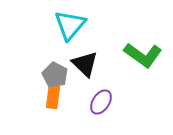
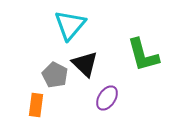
green L-shape: rotated 39 degrees clockwise
orange rectangle: moved 17 px left, 8 px down
purple ellipse: moved 6 px right, 4 px up
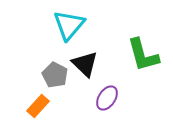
cyan triangle: moved 1 px left
orange rectangle: moved 2 px right, 1 px down; rotated 35 degrees clockwise
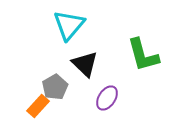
gray pentagon: moved 12 px down; rotated 15 degrees clockwise
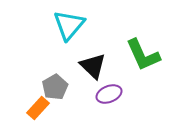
green L-shape: rotated 9 degrees counterclockwise
black triangle: moved 8 px right, 2 px down
purple ellipse: moved 2 px right, 4 px up; rotated 35 degrees clockwise
orange rectangle: moved 2 px down
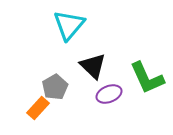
green L-shape: moved 4 px right, 23 px down
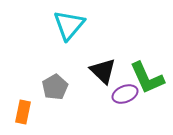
black triangle: moved 10 px right, 5 px down
purple ellipse: moved 16 px right
orange rectangle: moved 15 px left, 4 px down; rotated 30 degrees counterclockwise
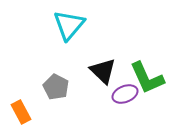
gray pentagon: moved 1 px right; rotated 15 degrees counterclockwise
orange rectangle: moved 2 px left; rotated 40 degrees counterclockwise
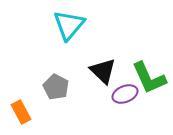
green L-shape: moved 2 px right
